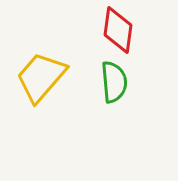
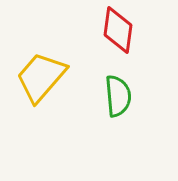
green semicircle: moved 4 px right, 14 px down
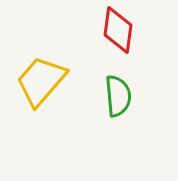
yellow trapezoid: moved 4 px down
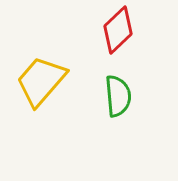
red diamond: rotated 39 degrees clockwise
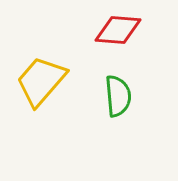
red diamond: rotated 48 degrees clockwise
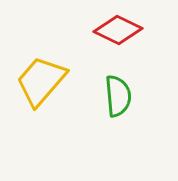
red diamond: rotated 21 degrees clockwise
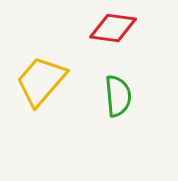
red diamond: moved 5 px left, 2 px up; rotated 18 degrees counterclockwise
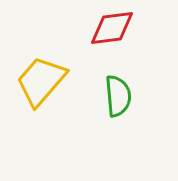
red diamond: moved 1 px left; rotated 15 degrees counterclockwise
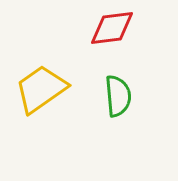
yellow trapezoid: moved 8 px down; rotated 14 degrees clockwise
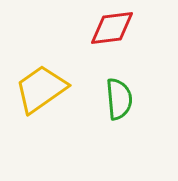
green semicircle: moved 1 px right, 3 px down
